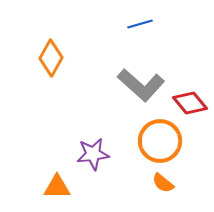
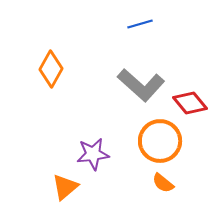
orange diamond: moved 11 px down
orange triangle: moved 8 px right; rotated 40 degrees counterclockwise
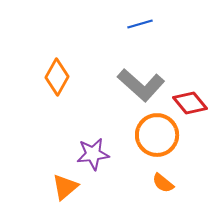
orange diamond: moved 6 px right, 8 px down
orange circle: moved 3 px left, 6 px up
